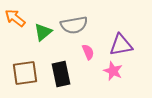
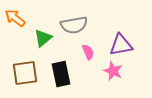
green triangle: moved 6 px down
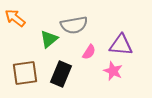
green triangle: moved 6 px right, 1 px down
purple triangle: rotated 15 degrees clockwise
pink semicircle: moved 1 px right; rotated 56 degrees clockwise
black rectangle: rotated 35 degrees clockwise
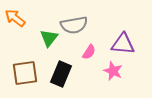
green triangle: moved 1 px up; rotated 12 degrees counterclockwise
purple triangle: moved 2 px right, 1 px up
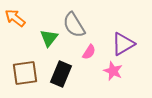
gray semicircle: rotated 68 degrees clockwise
purple triangle: rotated 35 degrees counterclockwise
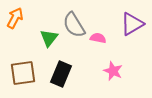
orange arrow: rotated 80 degrees clockwise
purple triangle: moved 9 px right, 20 px up
pink semicircle: moved 9 px right, 14 px up; rotated 112 degrees counterclockwise
brown square: moved 2 px left
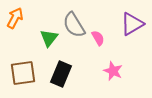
pink semicircle: rotated 49 degrees clockwise
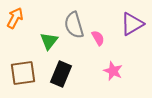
gray semicircle: rotated 16 degrees clockwise
green triangle: moved 3 px down
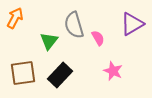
black rectangle: moved 1 px left, 1 px down; rotated 20 degrees clockwise
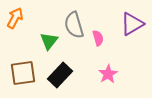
pink semicircle: rotated 14 degrees clockwise
pink star: moved 5 px left, 3 px down; rotated 18 degrees clockwise
